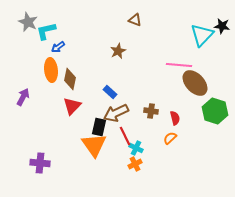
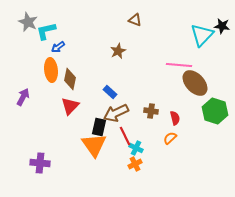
red triangle: moved 2 px left
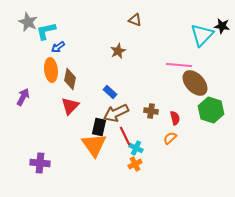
green hexagon: moved 4 px left, 1 px up
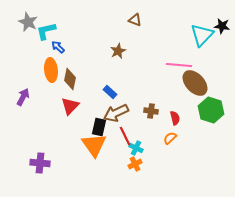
blue arrow: rotated 80 degrees clockwise
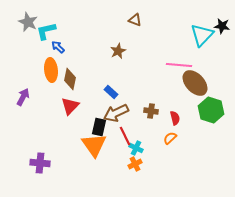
blue rectangle: moved 1 px right
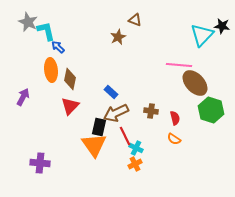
cyan L-shape: rotated 90 degrees clockwise
brown star: moved 14 px up
orange semicircle: moved 4 px right, 1 px down; rotated 104 degrees counterclockwise
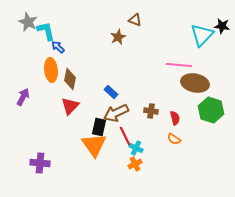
brown ellipse: rotated 36 degrees counterclockwise
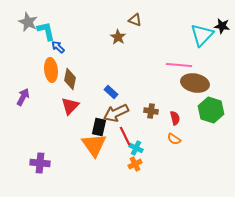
brown star: rotated 14 degrees counterclockwise
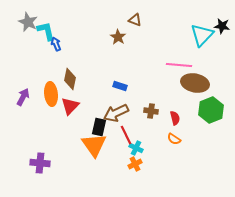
blue arrow: moved 2 px left, 3 px up; rotated 24 degrees clockwise
orange ellipse: moved 24 px down
blue rectangle: moved 9 px right, 6 px up; rotated 24 degrees counterclockwise
green hexagon: rotated 20 degrees clockwise
red line: moved 1 px right, 1 px up
